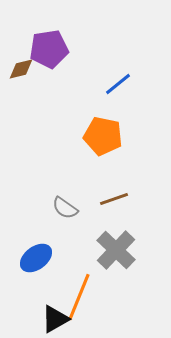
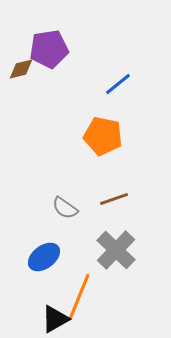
blue ellipse: moved 8 px right, 1 px up
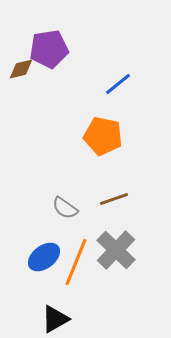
orange line: moved 3 px left, 35 px up
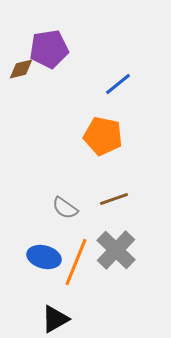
blue ellipse: rotated 52 degrees clockwise
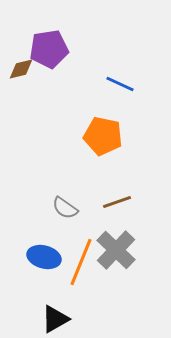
blue line: moved 2 px right; rotated 64 degrees clockwise
brown line: moved 3 px right, 3 px down
orange line: moved 5 px right
